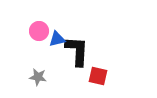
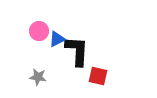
blue triangle: rotated 12 degrees counterclockwise
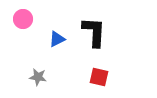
pink circle: moved 16 px left, 12 px up
black L-shape: moved 17 px right, 19 px up
red square: moved 1 px right, 1 px down
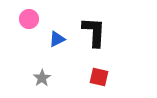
pink circle: moved 6 px right
gray star: moved 4 px right, 1 px down; rotated 30 degrees clockwise
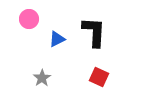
red square: rotated 12 degrees clockwise
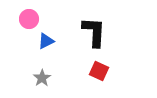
blue triangle: moved 11 px left, 2 px down
red square: moved 6 px up
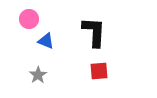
blue triangle: rotated 48 degrees clockwise
red square: rotated 30 degrees counterclockwise
gray star: moved 4 px left, 3 px up
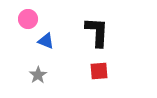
pink circle: moved 1 px left
black L-shape: moved 3 px right
